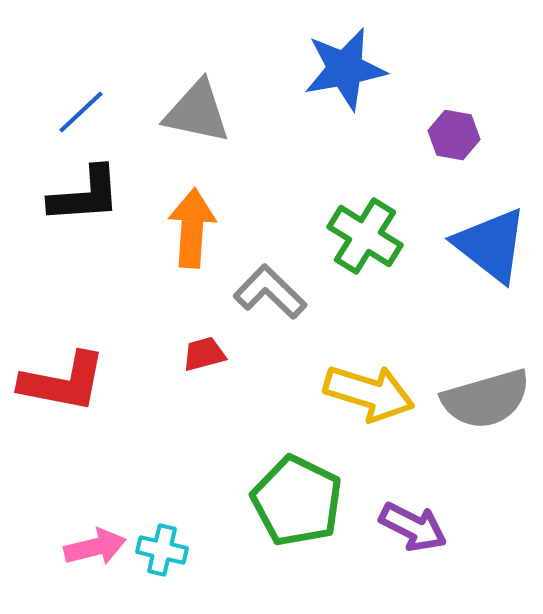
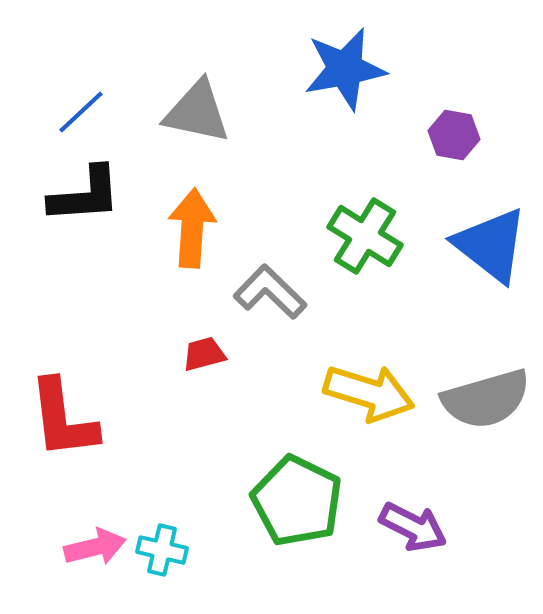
red L-shape: moved 37 px down; rotated 72 degrees clockwise
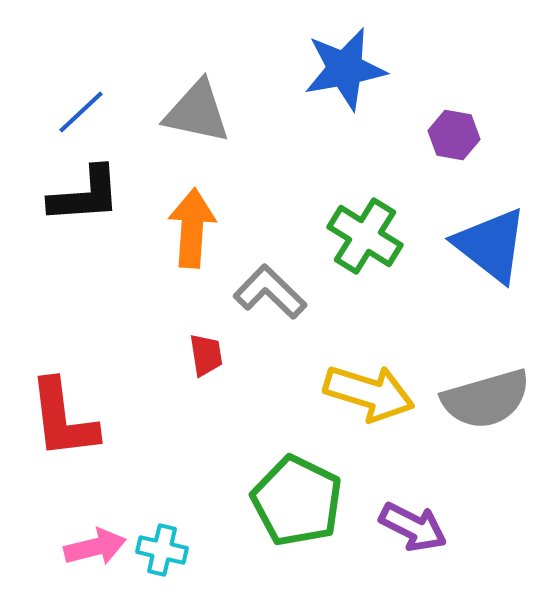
red trapezoid: moved 2 px right, 1 px down; rotated 96 degrees clockwise
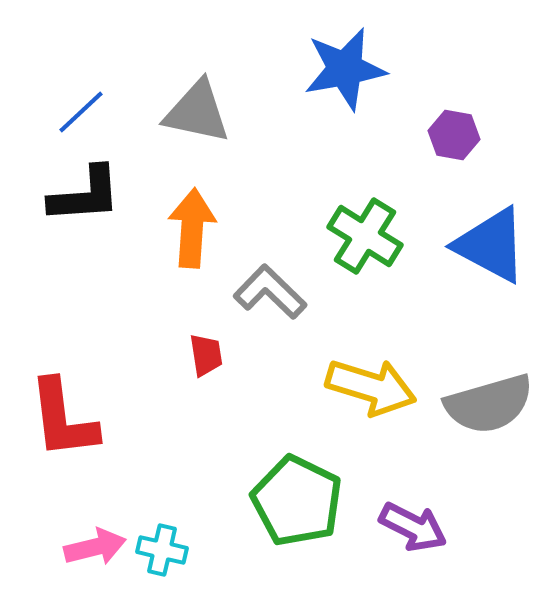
blue triangle: rotated 10 degrees counterclockwise
yellow arrow: moved 2 px right, 6 px up
gray semicircle: moved 3 px right, 5 px down
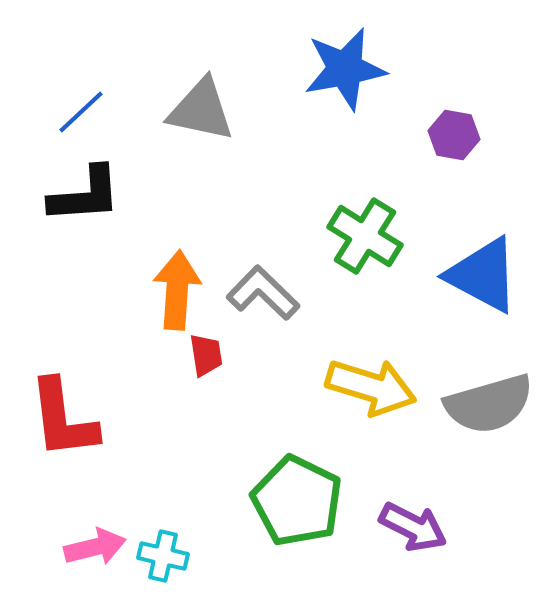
gray triangle: moved 4 px right, 2 px up
orange arrow: moved 15 px left, 62 px down
blue triangle: moved 8 px left, 30 px down
gray L-shape: moved 7 px left, 1 px down
cyan cross: moved 1 px right, 6 px down
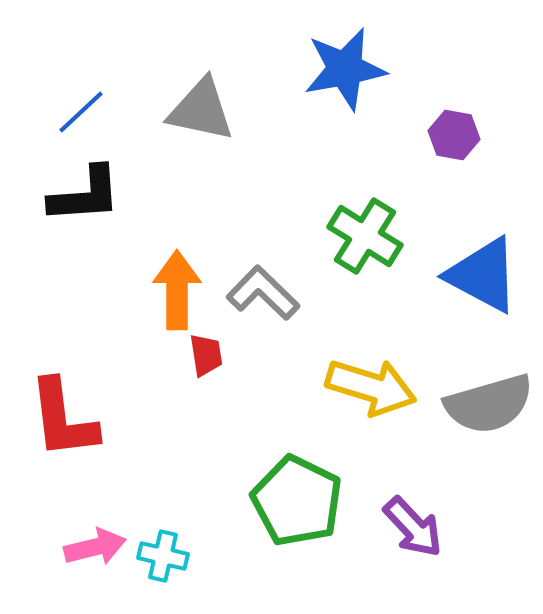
orange arrow: rotated 4 degrees counterclockwise
purple arrow: rotated 20 degrees clockwise
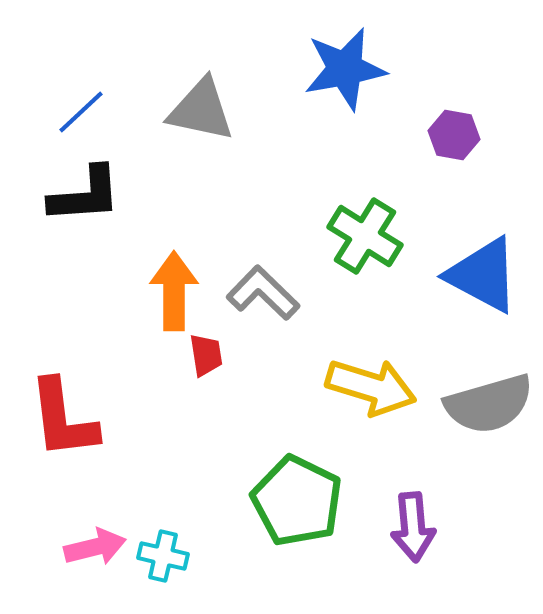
orange arrow: moved 3 px left, 1 px down
purple arrow: rotated 38 degrees clockwise
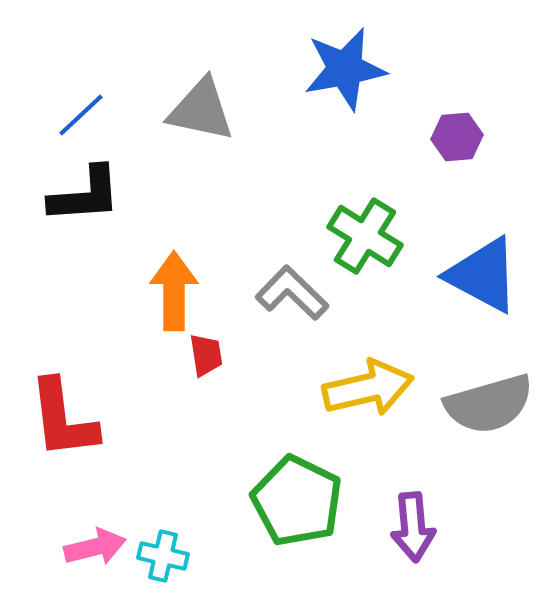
blue line: moved 3 px down
purple hexagon: moved 3 px right, 2 px down; rotated 15 degrees counterclockwise
gray L-shape: moved 29 px right
yellow arrow: moved 3 px left, 1 px down; rotated 30 degrees counterclockwise
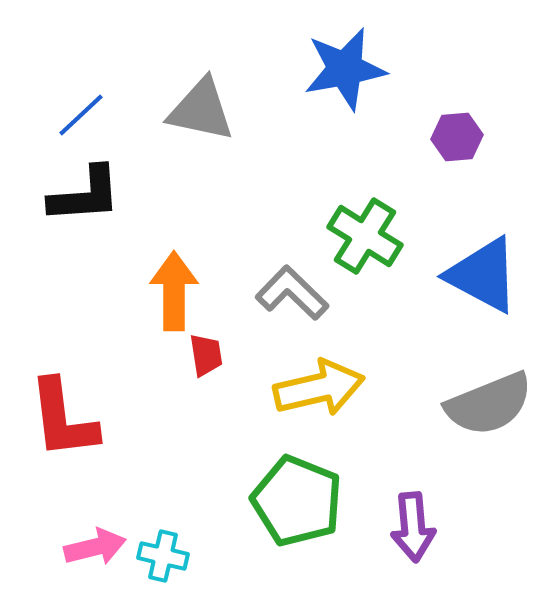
yellow arrow: moved 49 px left
gray semicircle: rotated 6 degrees counterclockwise
green pentagon: rotated 4 degrees counterclockwise
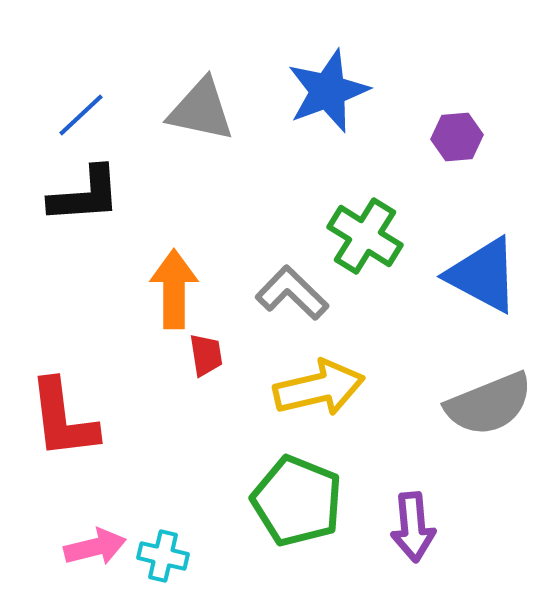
blue star: moved 17 px left, 22 px down; rotated 10 degrees counterclockwise
orange arrow: moved 2 px up
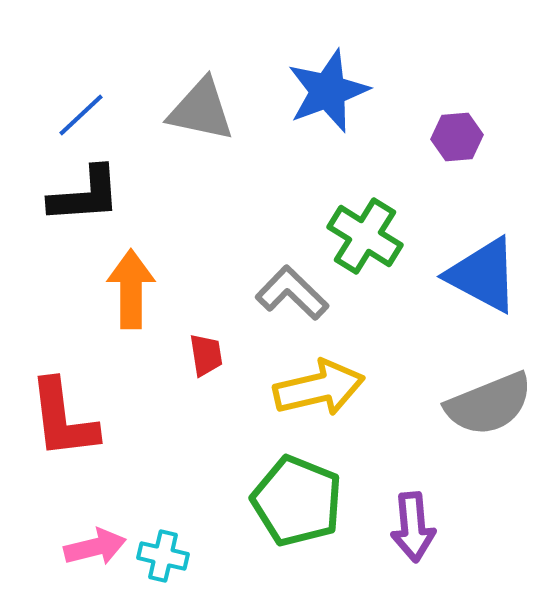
orange arrow: moved 43 px left
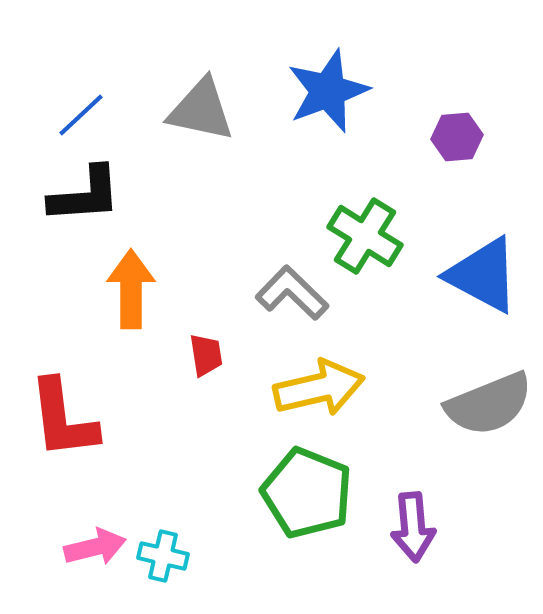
green pentagon: moved 10 px right, 8 px up
